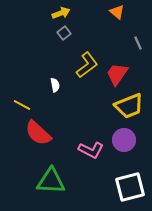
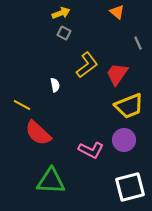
gray square: rotated 24 degrees counterclockwise
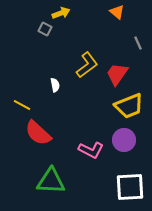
gray square: moved 19 px left, 4 px up
white square: rotated 12 degrees clockwise
